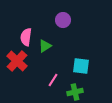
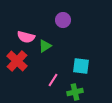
pink semicircle: rotated 84 degrees counterclockwise
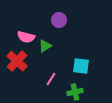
purple circle: moved 4 px left
pink line: moved 2 px left, 1 px up
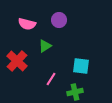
pink semicircle: moved 1 px right, 13 px up
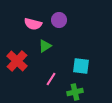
pink semicircle: moved 6 px right
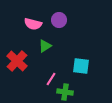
green cross: moved 10 px left; rotated 21 degrees clockwise
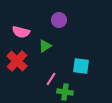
pink semicircle: moved 12 px left, 8 px down
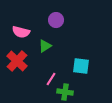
purple circle: moved 3 px left
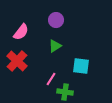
pink semicircle: rotated 66 degrees counterclockwise
green triangle: moved 10 px right
